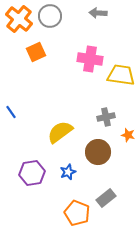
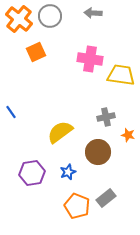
gray arrow: moved 5 px left
orange pentagon: moved 7 px up
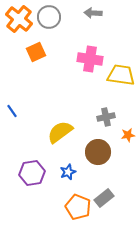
gray circle: moved 1 px left, 1 px down
blue line: moved 1 px right, 1 px up
orange star: rotated 24 degrees counterclockwise
gray rectangle: moved 2 px left
orange pentagon: moved 1 px right, 1 px down
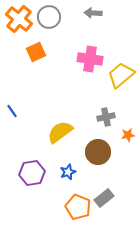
yellow trapezoid: rotated 48 degrees counterclockwise
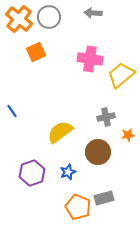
purple hexagon: rotated 10 degrees counterclockwise
gray rectangle: rotated 24 degrees clockwise
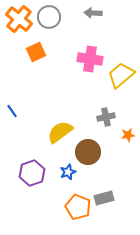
brown circle: moved 10 px left
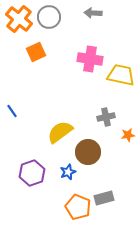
yellow trapezoid: rotated 52 degrees clockwise
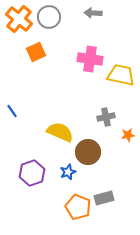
yellow semicircle: rotated 60 degrees clockwise
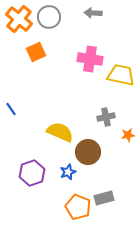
blue line: moved 1 px left, 2 px up
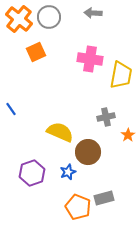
yellow trapezoid: rotated 88 degrees clockwise
orange star: rotated 24 degrees counterclockwise
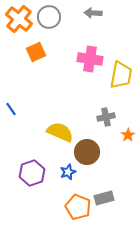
brown circle: moved 1 px left
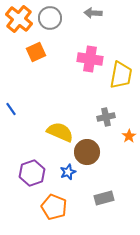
gray circle: moved 1 px right, 1 px down
orange star: moved 1 px right, 1 px down
orange pentagon: moved 24 px left
